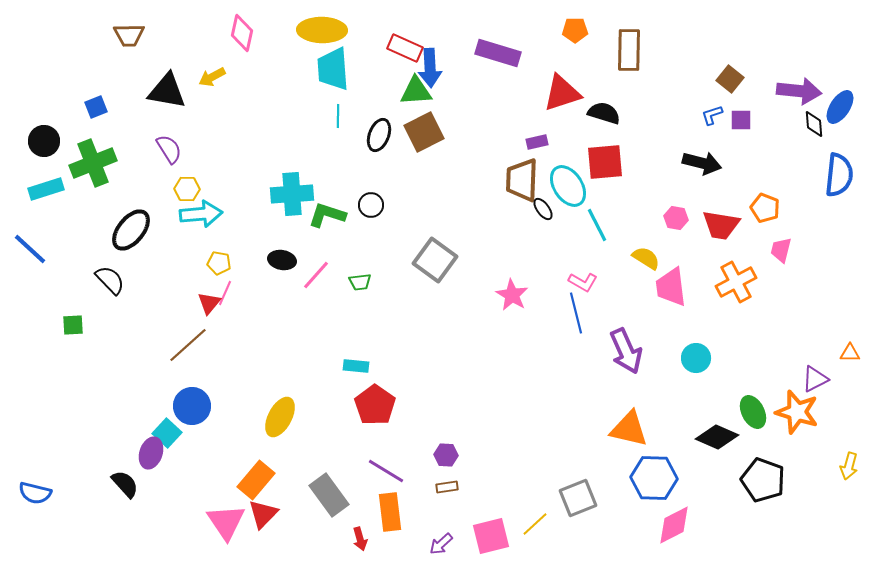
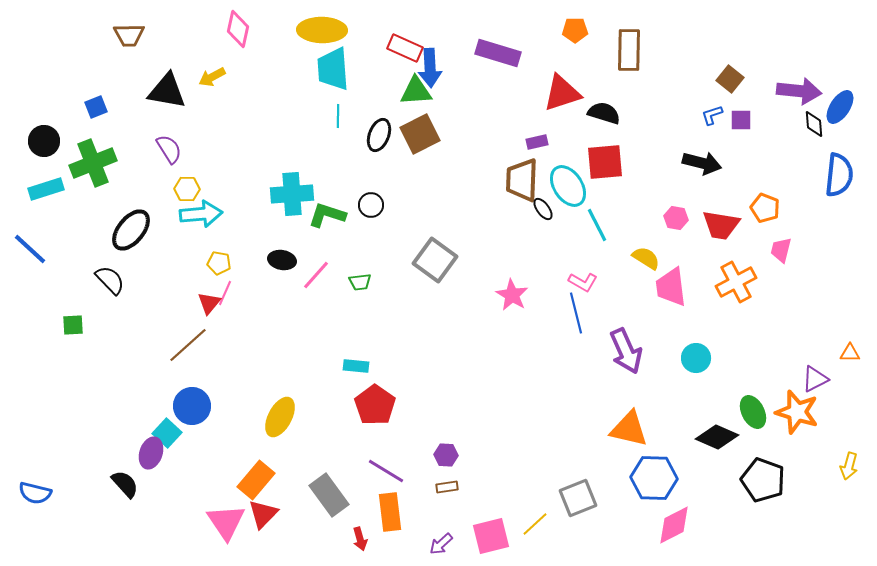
pink diamond at (242, 33): moved 4 px left, 4 px up
brown square at (424, 132): moved 4 px left, 2 px down
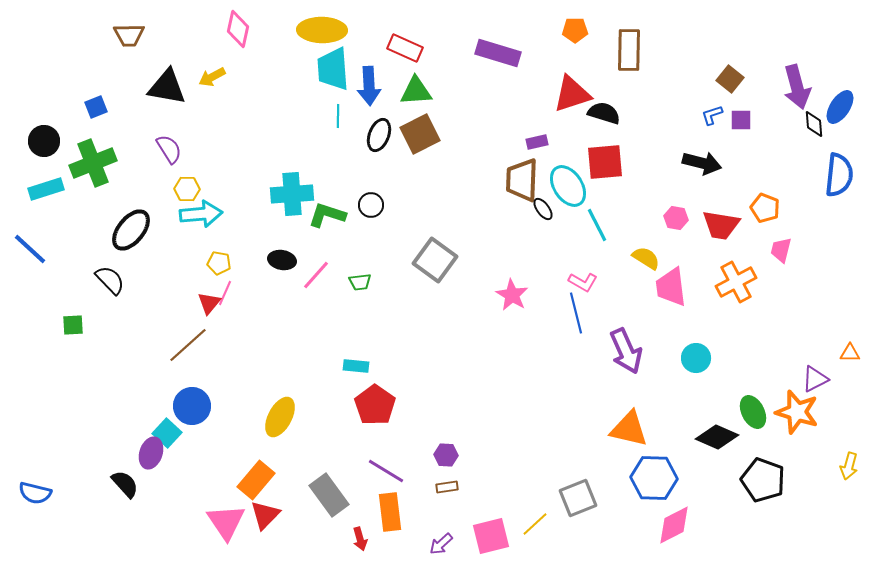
blue arrow at (430, 68): moved 61 px left, 18 px down
black triangle at (167, 91): moved 4 px up
purple arrow at (799, 91): moved 2 px left, 4 px up; rotated 69 degrees clockwise
red triangle at (562, 93): moved 10 px right, 1 px down
red triangle at (263, 514): moved 2 px right, 1 px down
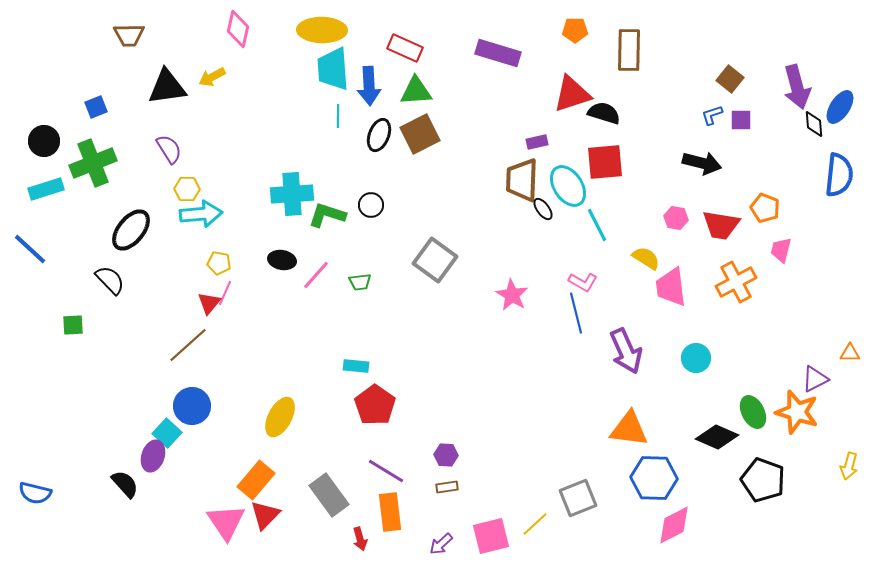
black triangle at (167, 87): rotated 18 degrees counterclockwise
orange triangle at (629, 429): rotated 6 degrees counterclockwise
purple ellipse at (151, 453): moved 2 px right, 3 px down
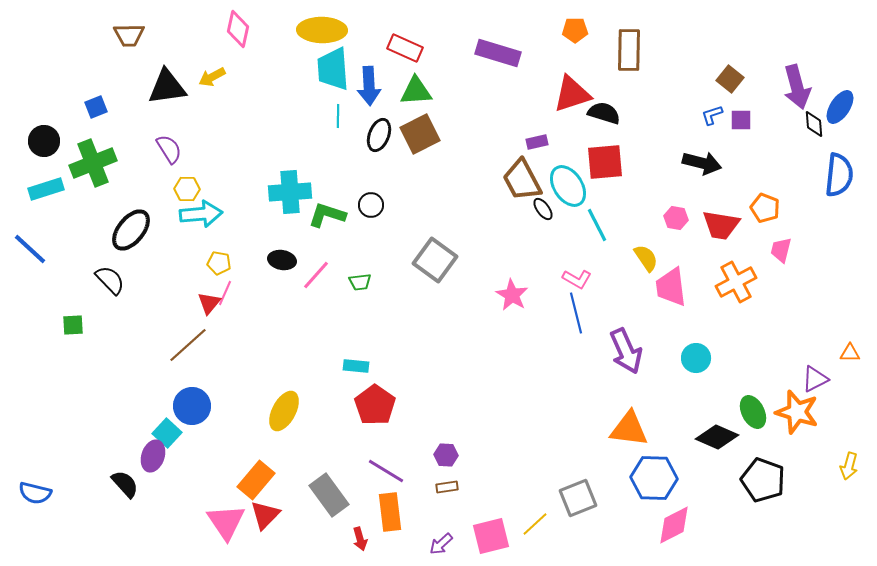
brown trapezoid at (522, 180): rotated 30 degrees counterclockwise
cyan cross at (292, 194): moved 2 px left, 2 px up
yellow semicircle at (646, 258): rotated 24 degrees clockwise
pink L-shape at (583, 282): moved 6 px left, 3 px up
yellow ellipse at (280, 417): moved 4 px right, 6 px up
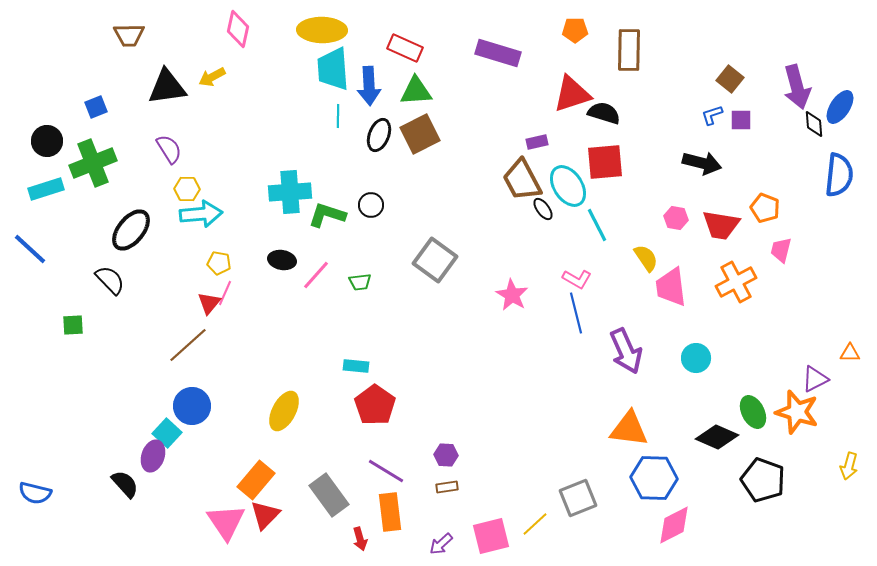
black circle at (44, 141): moved 3 px right
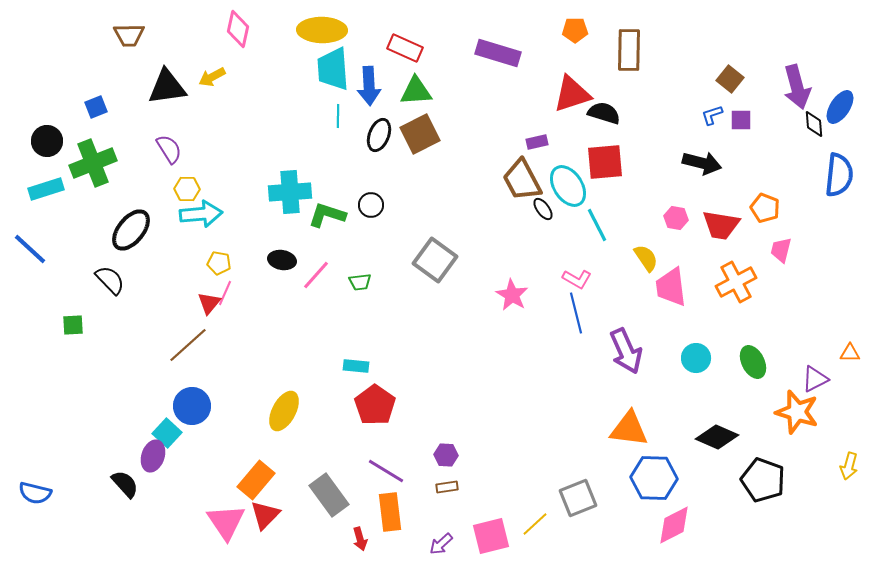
green ellipse at (753, 412): moved 50 px up
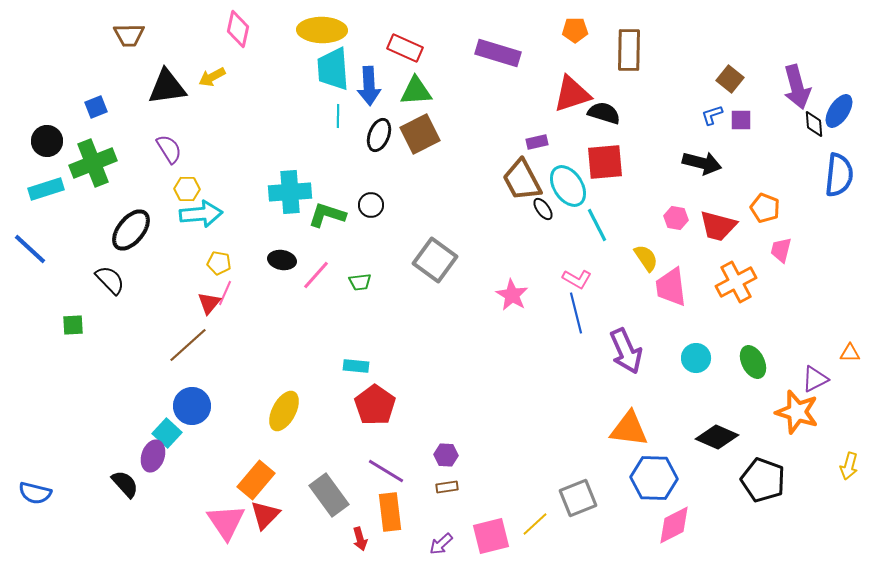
blue ellipse at (840, 107): moved 1 px left, 4 px down
red trapezoid at (721, 225): moved 3 px left, 1 px down; rotated 6 degrees clockwise
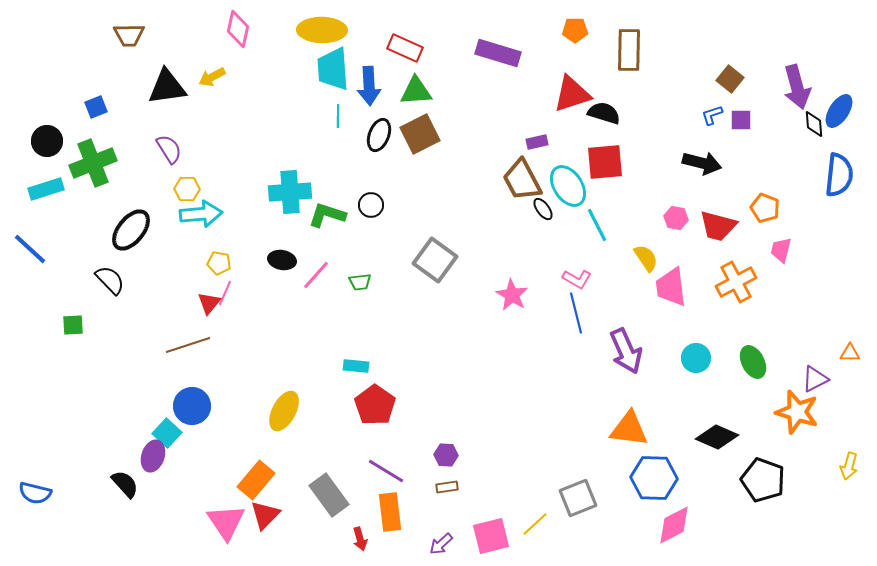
brown line at (188, 345): rotated 24 degrees clockwise
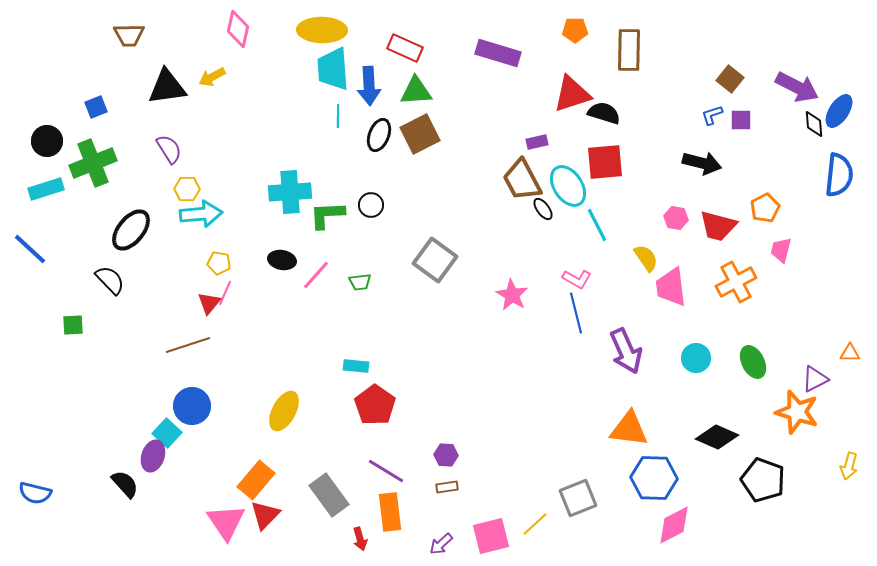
purple arrow at (797, 87): rotated 48 degrees counterclockwise
orange pentagon at (765, 208): rotated 24 degrees clockwise
green L-shape at (327, 215): rotated 21 degrees counterclockwise
